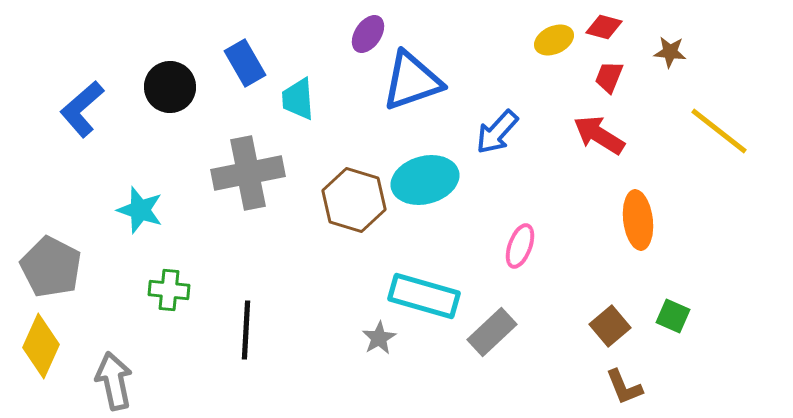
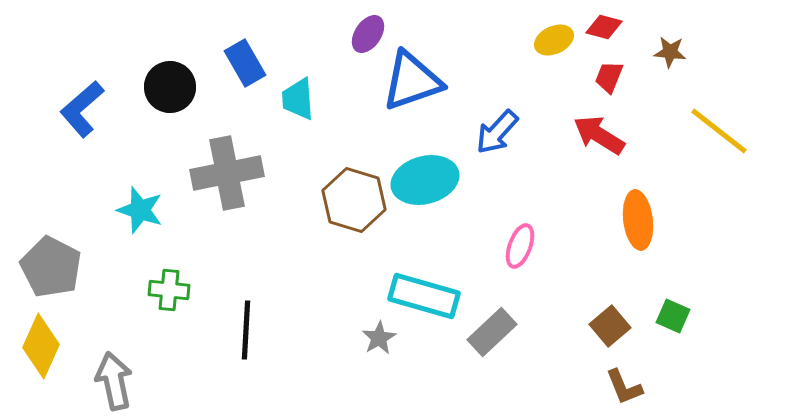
gray cross: moved 21 px left
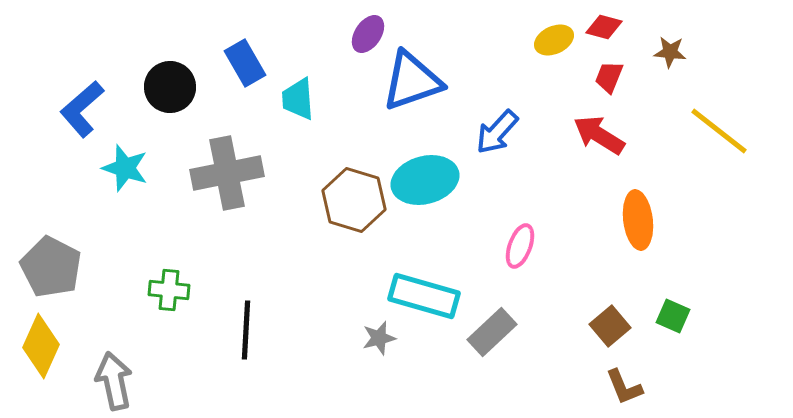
cyan star: moved 15 px left, 42 px up
gray star: rotated 16 degrees clockwise
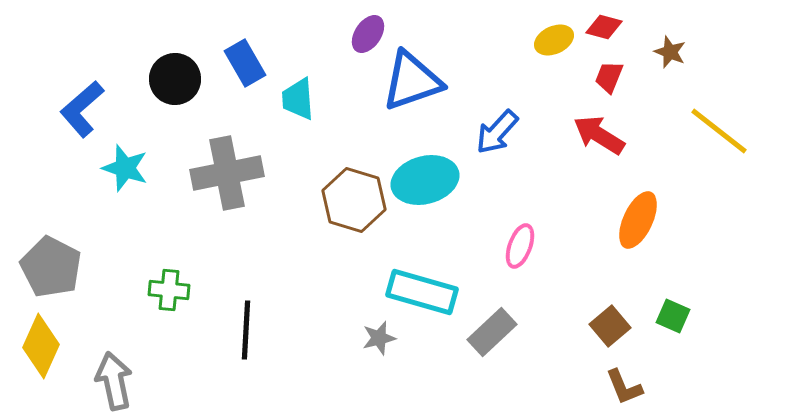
brown star: rotated 16 degrees clockwise
black circle: moved 5 px right, 8 px up
orange ellipse: rotated 32 degrees clockwise
cyan rectangle: moved 2 px left, 4 px up
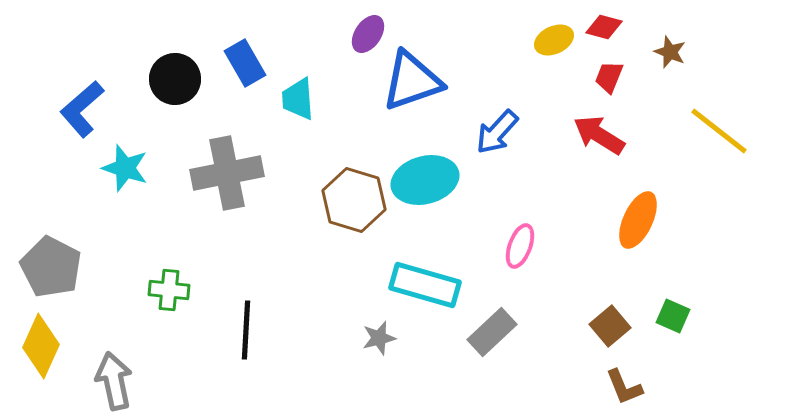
cyan rectangle: moved 3 px right, 7 px up
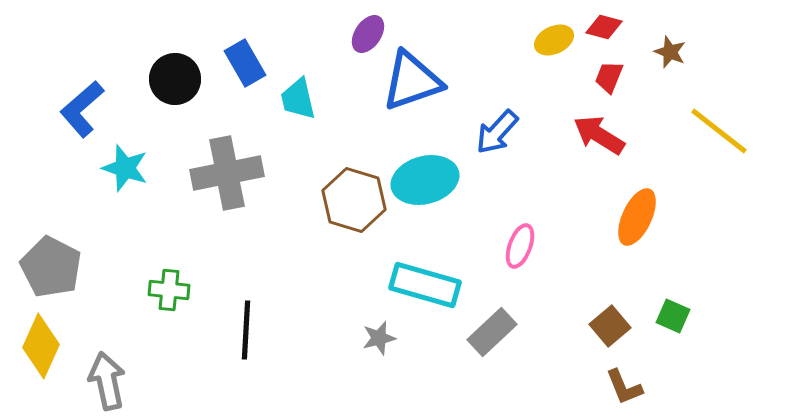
cyan trapezoid: rotated 9 degrees counterclockwise
orange ellipse: moved 1 px left, 3 px up
gray arrow: moved 7 px left
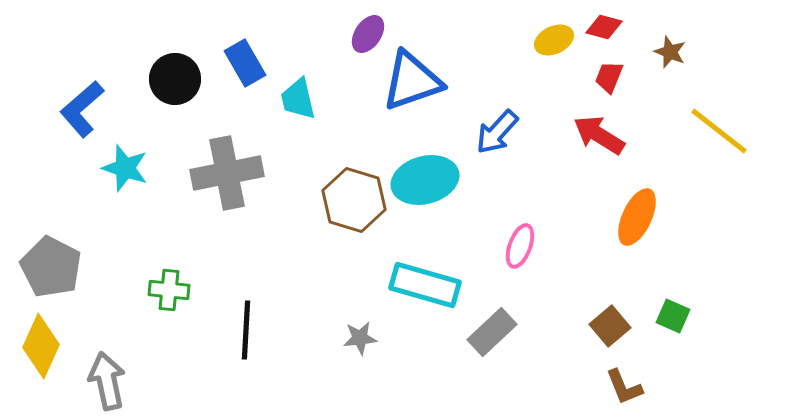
gray star: moved 19 px left; rotated 8 degrees clockwise
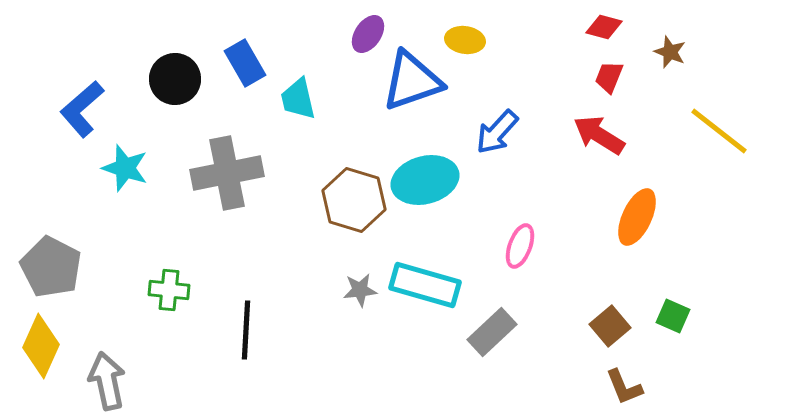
yellow ellipse: moved 89 px left; rotated 33 degrees clockwise
gray star: moved 48 px up
